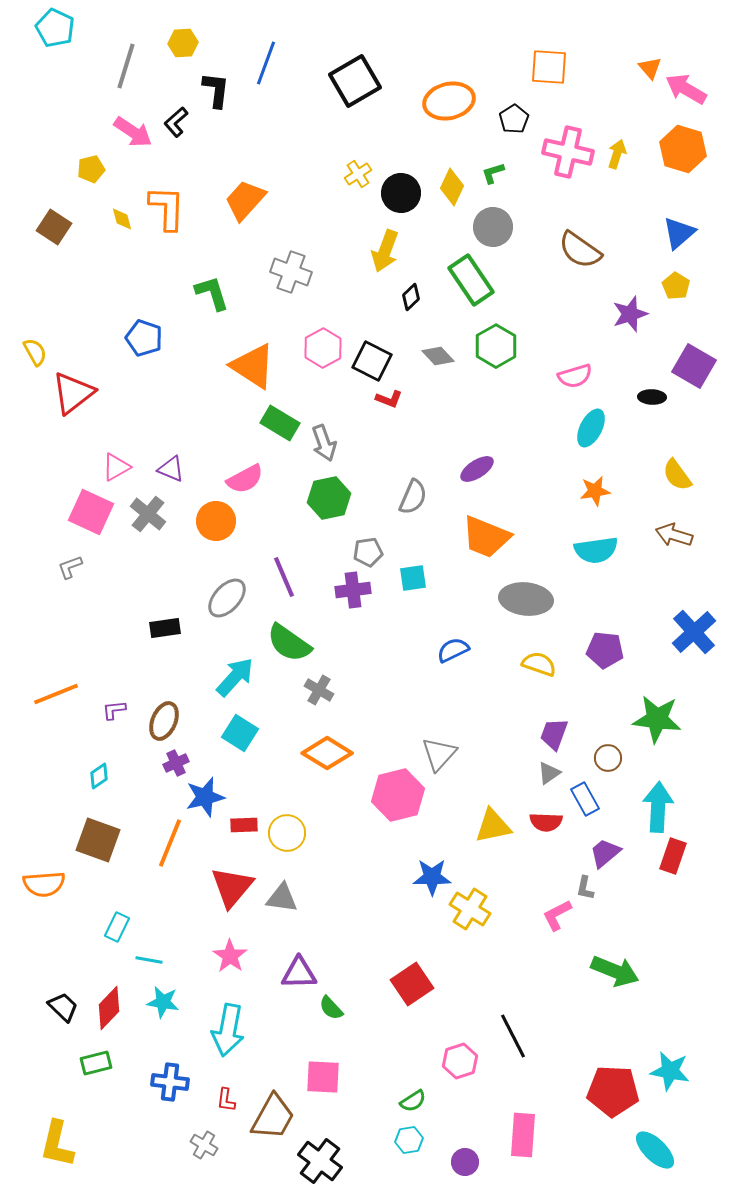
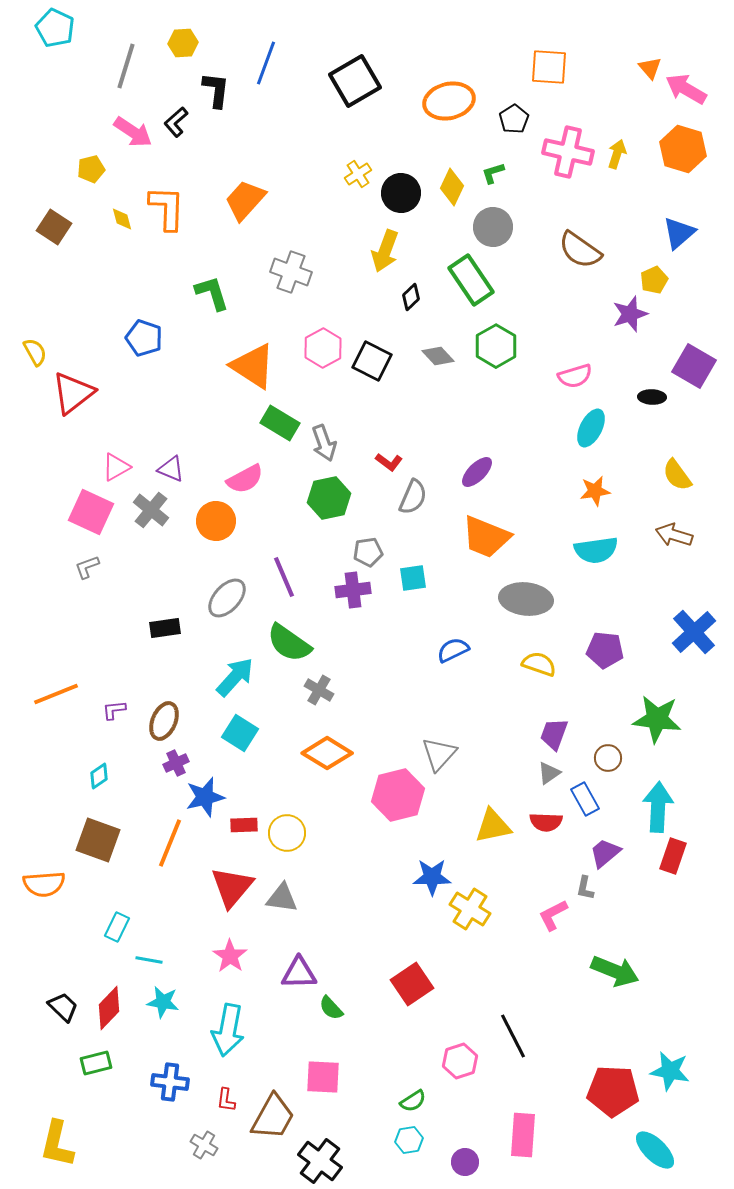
yellow pentagon at (676, 286): moved 22 px left, 6 px up; rotated 16 degrees clockwise
red L-shape at (389, 399): moved 63 px down; rotated 16 degrees clockwise
purple ellipse at (477, 469): moved 3 px down; rotated 12 degrees counterclockwise
gray cross at (148, 514): moved 3 px right, 4 px up
gray L-shape at (70, 567): moved 17 px right
pink L-shape at (557, 915): moved 4 px left
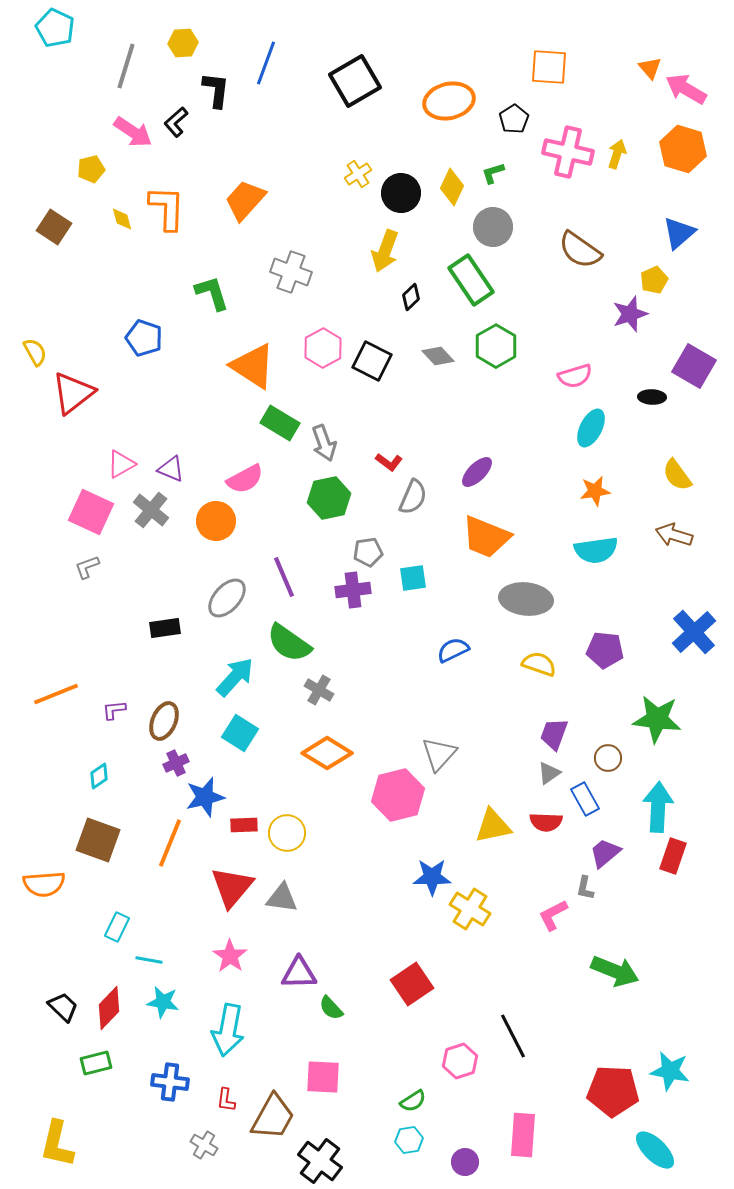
pink triangle at (116, 467): moved 5 px right, 3 px up
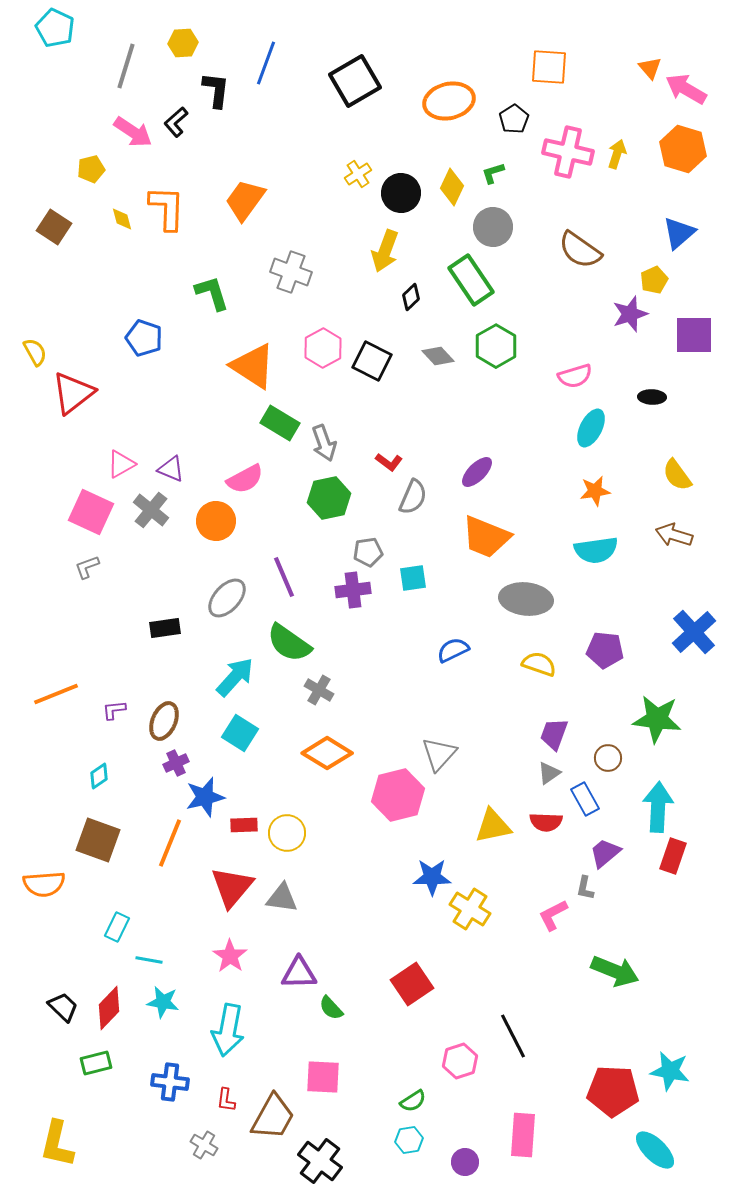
orange trapezoid at (245, 200): rotated 6 degrees counterclockwise
purple square at (694, 366): moved 31 px up; rotated 30 degrees counterclockwise
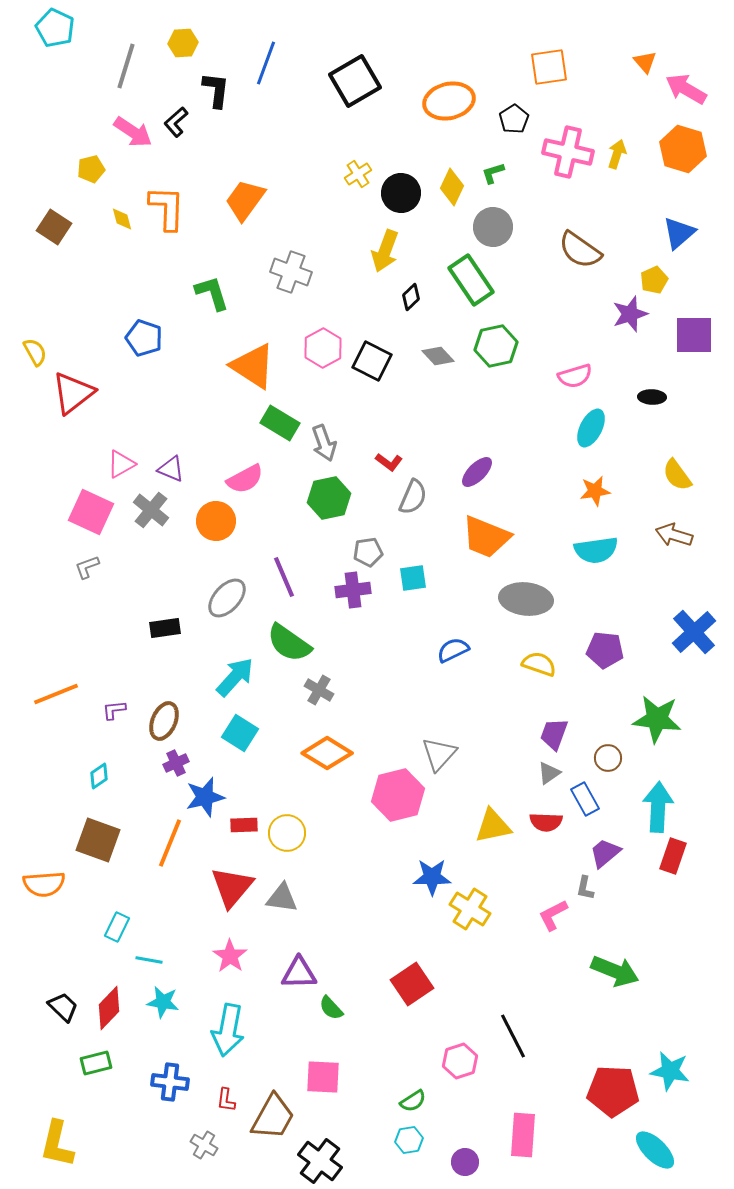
orange square at (549, 67): rotated 12 degrees counterclockwise
orange triangle at (650, 68): moved 5 px left, 6 px up
green hexagon at (496, 346): rotated 18 degrees clockwise
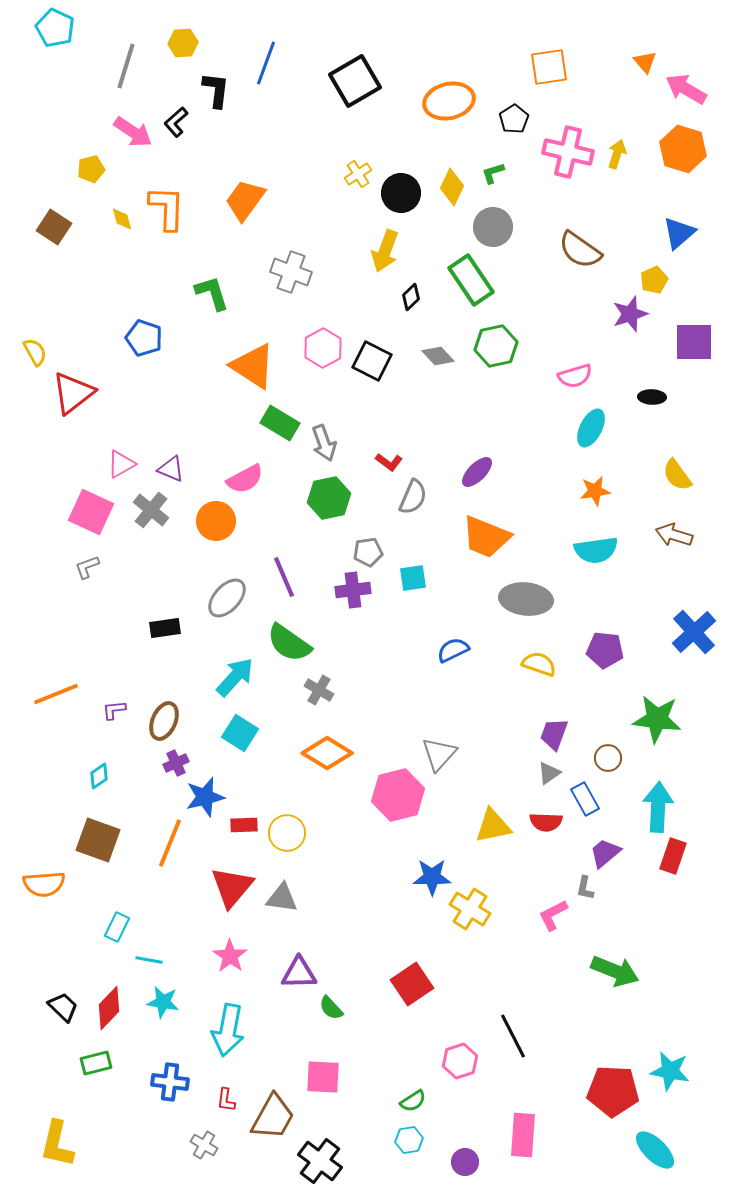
purple square at (694, 335): moved 7 px down
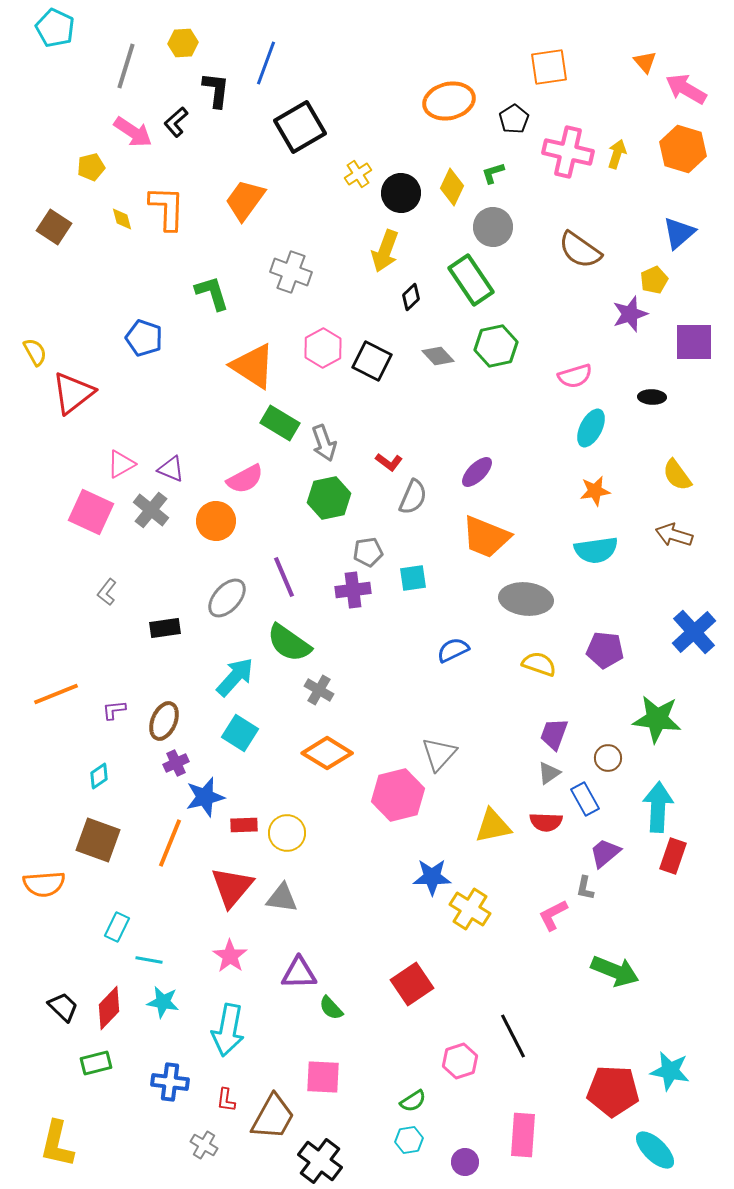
black square at (355, 81): moved 55 px left, 46 px down
yellow pentagon at (91, 169): moved 2 px up
gray L-shape at (87, 567): moved 20 px right, 25 px down; rotated 32 degrees counterclockwise
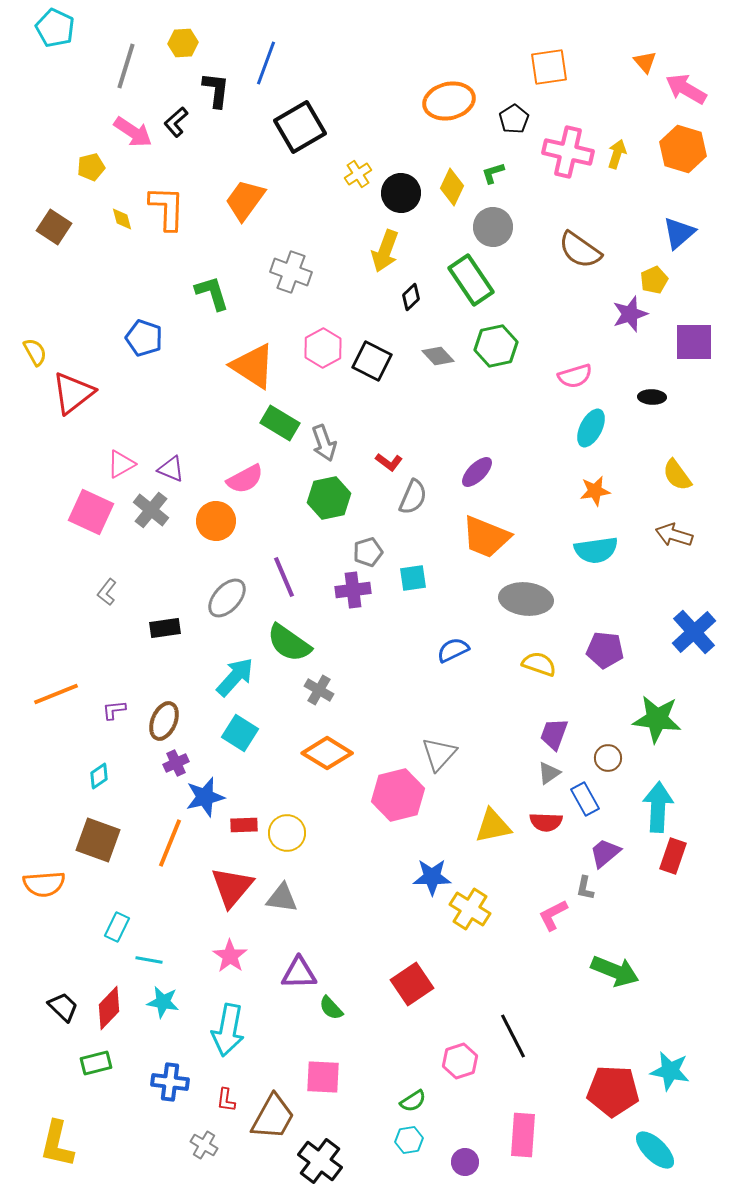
gray pentagon at (368, 552): rotated 8 degrees counterclockwise
